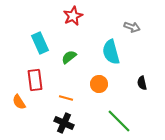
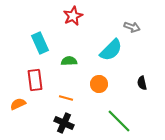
cyan semicircle: moved 2 px up; rotated 120 degrees counterclockwise
green semicircle: moved 4 px down; rotated 35 degrees clockwise
orange semicircle: moved 1 px left, 2 px down; rotated 98 degrees clockwise
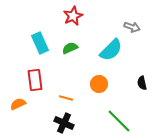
green semicircle: moved 1 px right, 13 px up; rotated 21 degrees counterclockwise
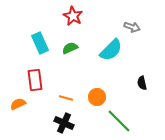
red star: rotated 18 degrees counterclockwise
orange circle: moved 2 px left, 13 px down
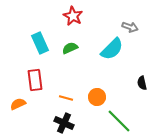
gray arrow: moved 2 px left
cyan semicircle: moved 1 px right, 1 px up
